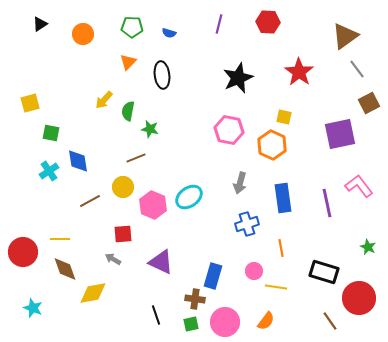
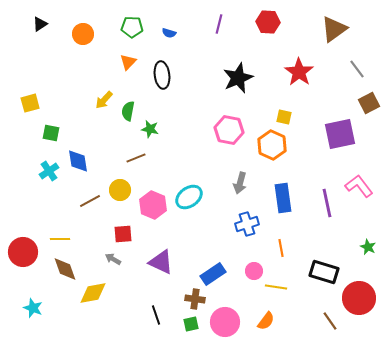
brown triangle at (345, 36): moved 11 px left, 7 px up
yellow circle at (123, 187): moved 3 px left, 3 px down
blue rectangle at (213, 276): moved 2 px up; rotated 40 degrees clockwise
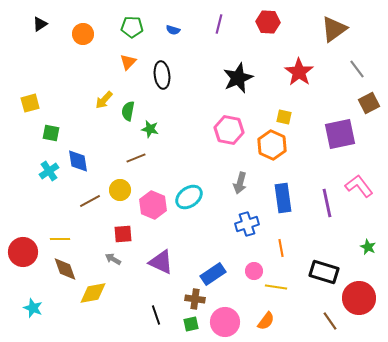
blue semicircle at (169, 33): moved 4 px right, 3 px up
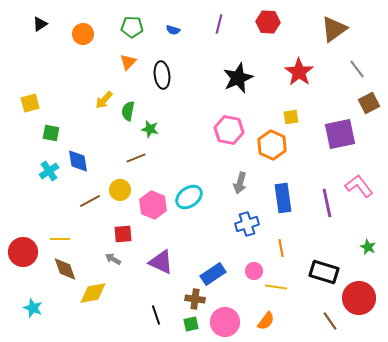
yellow square at (284, 117): moved 7 px right; rotated 21 degrees counterclockwise
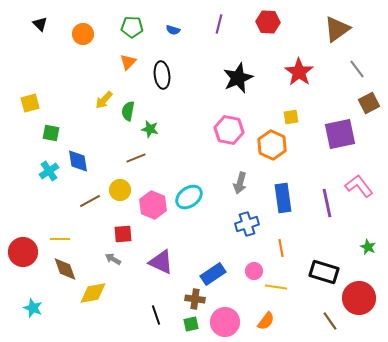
black triangle at (40, 24): rotated 42 degrees counterclockwise
brown triangle at (334, 29): moved 3 px right
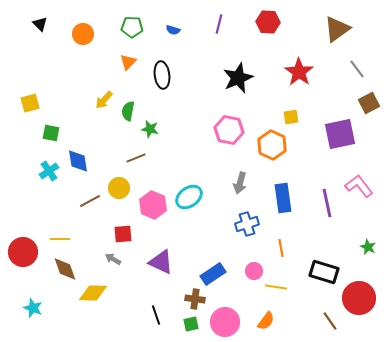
yellow circle at (120, 190): moved 1 px left, 2 px up
yellow diamond at (93, 293): rotated 12 degrees clockwise
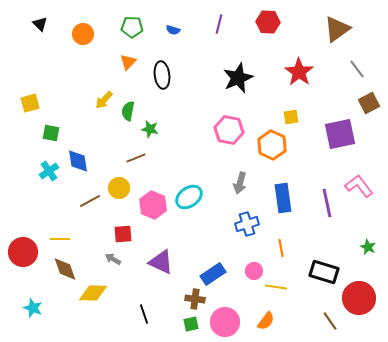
black line at (156, 315): moved 12 px left, 1 px up
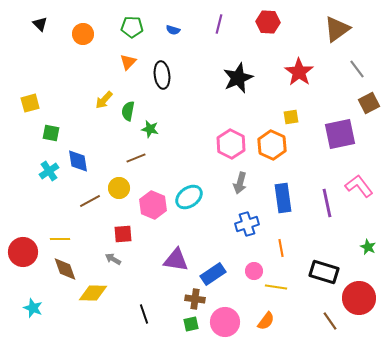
pink hexagon at (229, 130): moved 2 px right, 14 px down; rotated 16 degrees clockwise
purple triangle at (161, 262): moved 15 px right, 2 px up; rotated 16 degrees counterclockwise
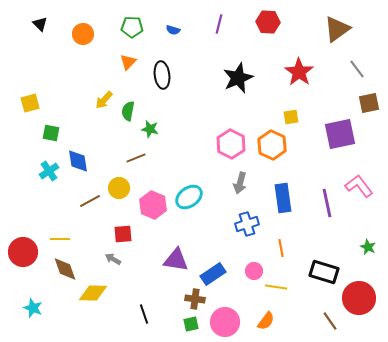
brown square at (369, 103): rotated 15 degrees clockwise
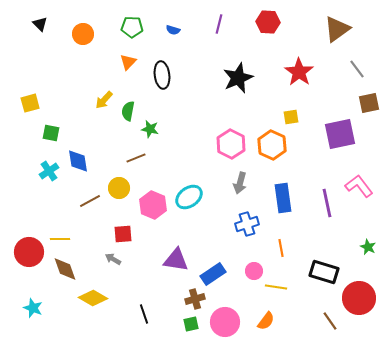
red circle at (23, 252): moved 6 px right
yellow diamond at (93, 293): moved 5 px down; rotated 28 degrees clockwise
brown cross at (195, 299): rotated 24 degrees counterclockwise
